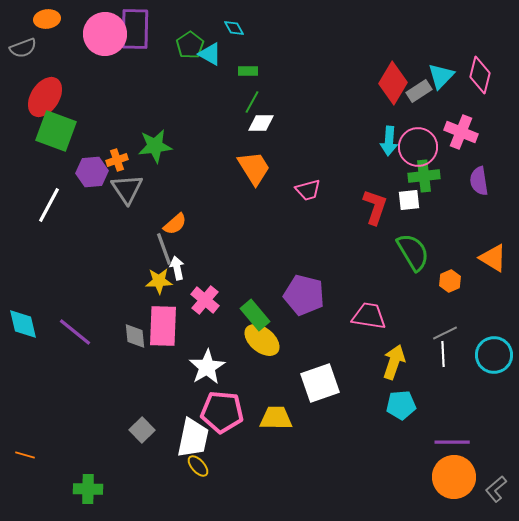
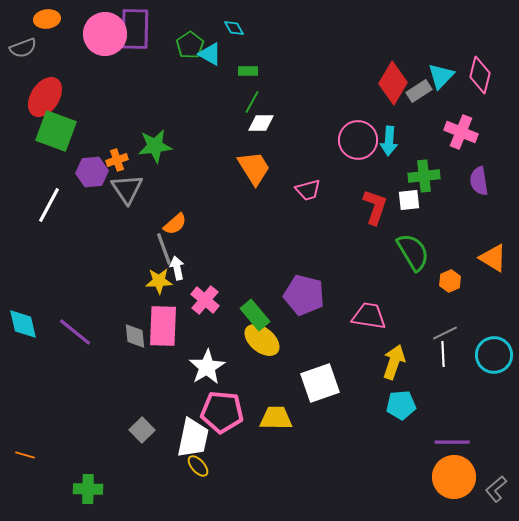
pink circle at (418, 147): moved 60 px left, 7 px up
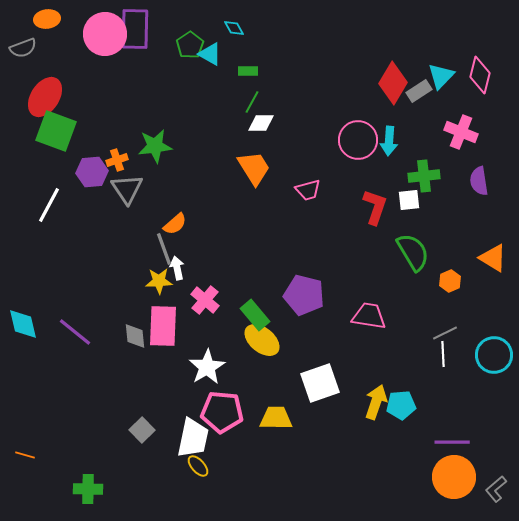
yellow arrow at (394, 362): moved 18 px left, 40 px down
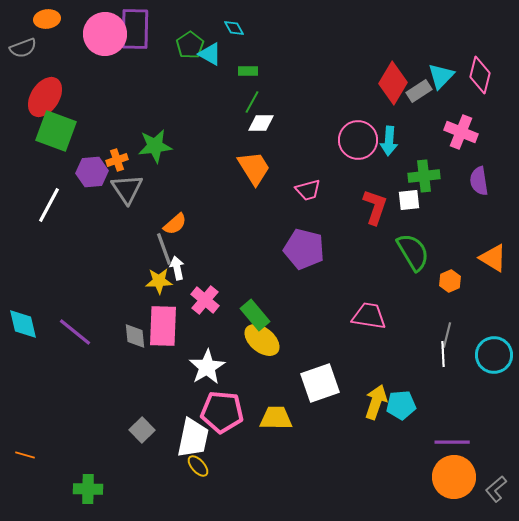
purple pentagon at (304, 295): moved 46 px up
gray line at (445, 333): moved 2 px right, 2 px down; rotated 50 degrees counterclockwise
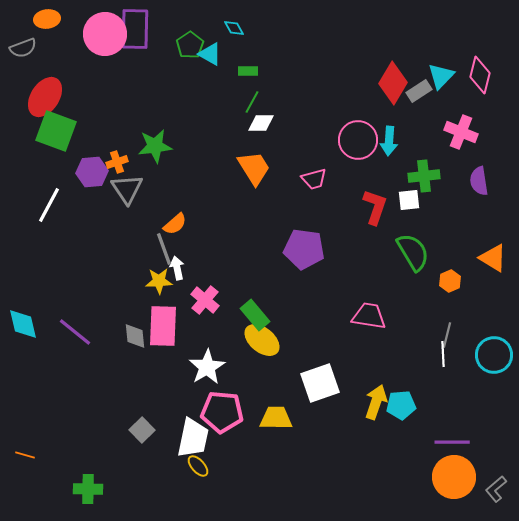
orange cross at (117, 160): moved 2 px down
pink trapezoid at (308, 190): moved 6 px right, 11 px up
purple pentagon at (304, 249): rotated 6 degrees counterclockwise
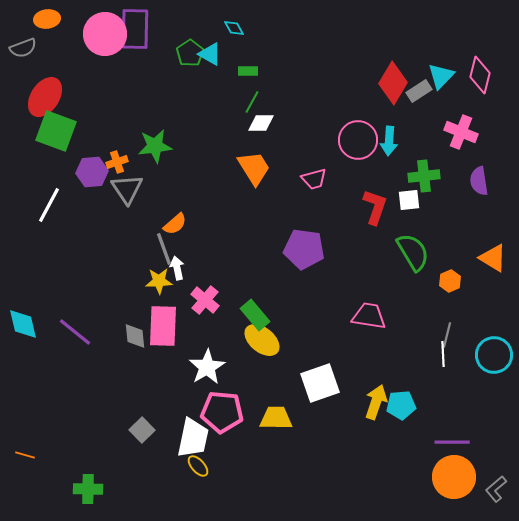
green pentagon at (190, 45): moved 8 px down
